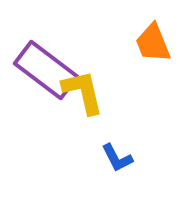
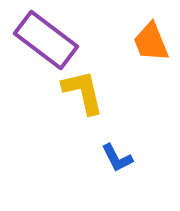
orange trapezoid: moved 2 px left, 1 px up
purple rectangle: moved 30 px up
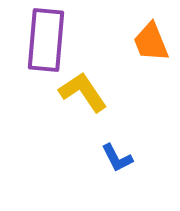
purple rectangle: rotated 58 degrees clockwise
yellow L-shape: rotated 21 degrees counterclockwise
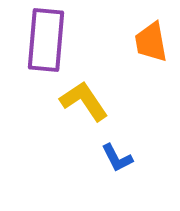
orange trapezoid: rotated 12 degrees clockwise
yellow L-shape: moved 1 px right, 9 px down
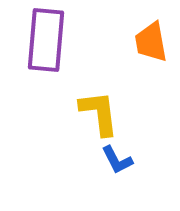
yellow L-shape: moved 15 px right, 12 px down; rotated 27 degrees clockwise
blue L-shape: moved 2 px down
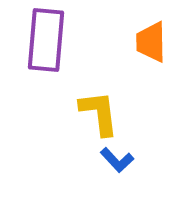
orange trapezoid: rotated 9 degrees clockwise
blue L-shape: rotated 16 degrees counterclockwise
